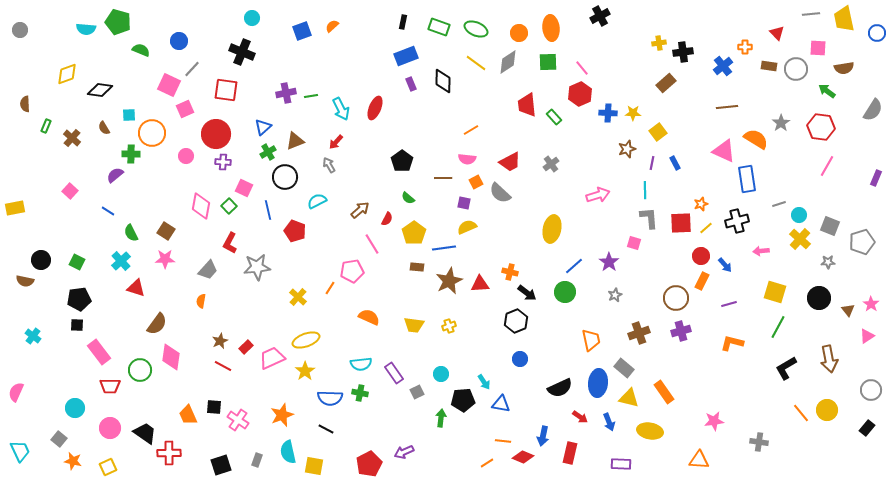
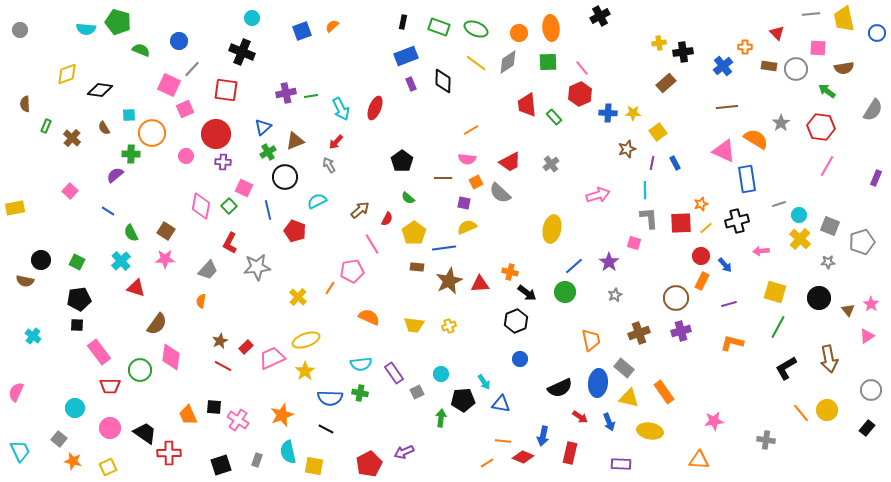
gray cross at (759, 442): moved 7 px right, 2 px up
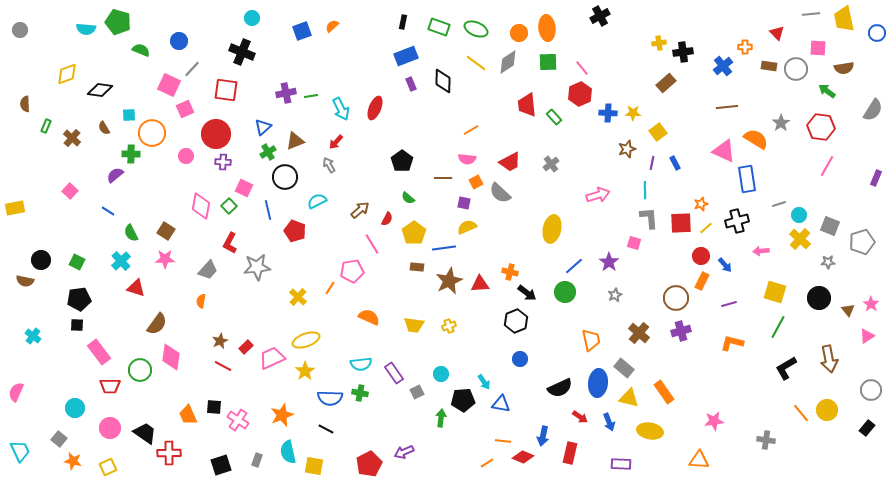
orange ellipse at (551, 28): moved 4 px left
brown cross at (639, 333): rotated 30 degrees counterclockwise
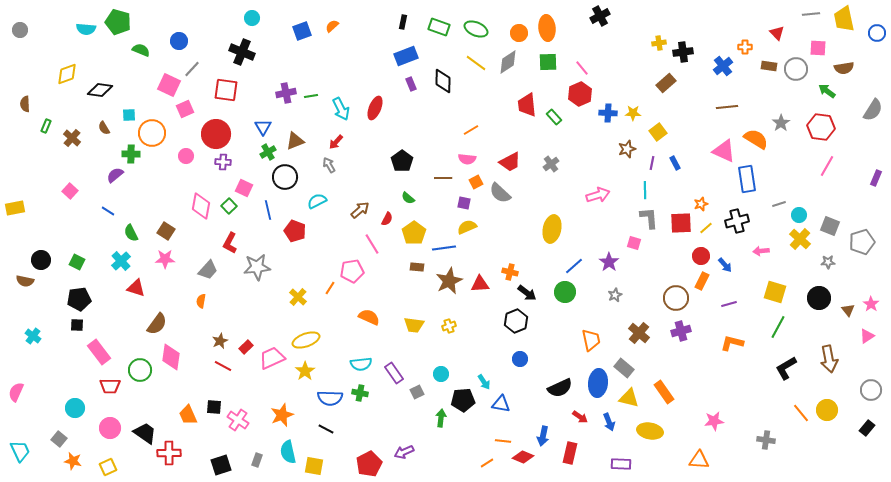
blue triangle at (263, 127): rotated 18 degrees counterclockwise
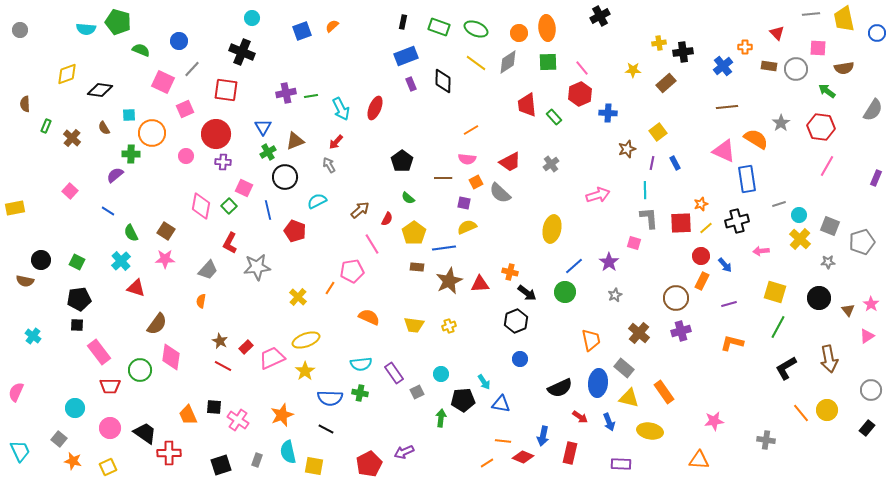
pink square at (169, 85): moved 6 px left, 3 px up
yellow star at (633, 113): moved 43 px up
brown star at (220, 341): rotated 21 degrees counterclockwise
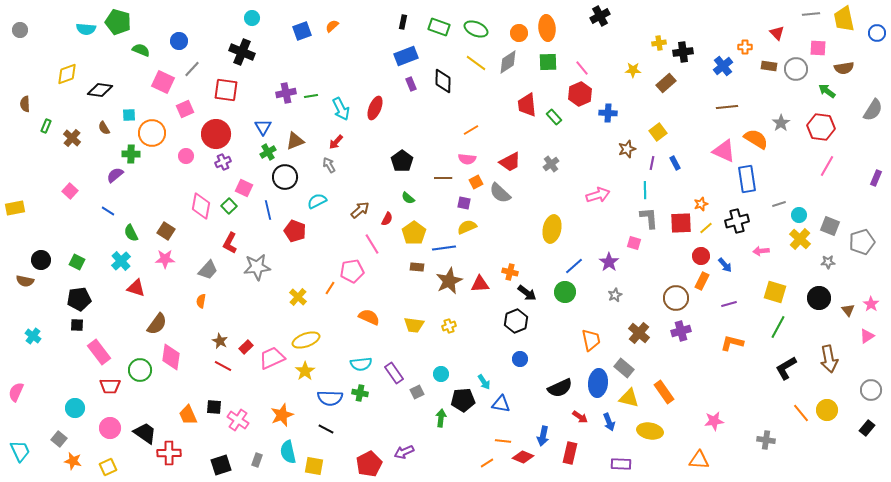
purple cross at (223, 162): rotated 28 degrees counterclockwise
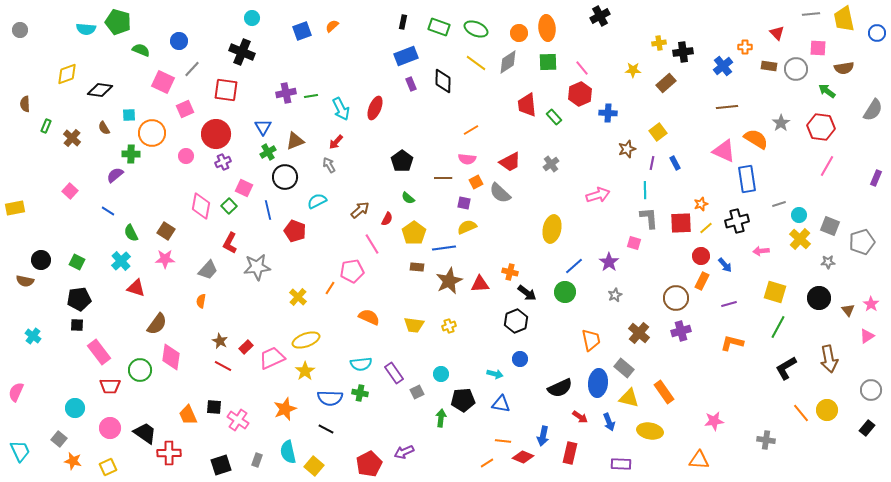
cyan arrow at (484, 382): moved 11 px right, 8 px up; rotated 42 degrees counterclockwise
orange star at (282, 415): moved 3 px right, 6 px up
yellow square at (314, 466): rotated 30 degrees clockwise
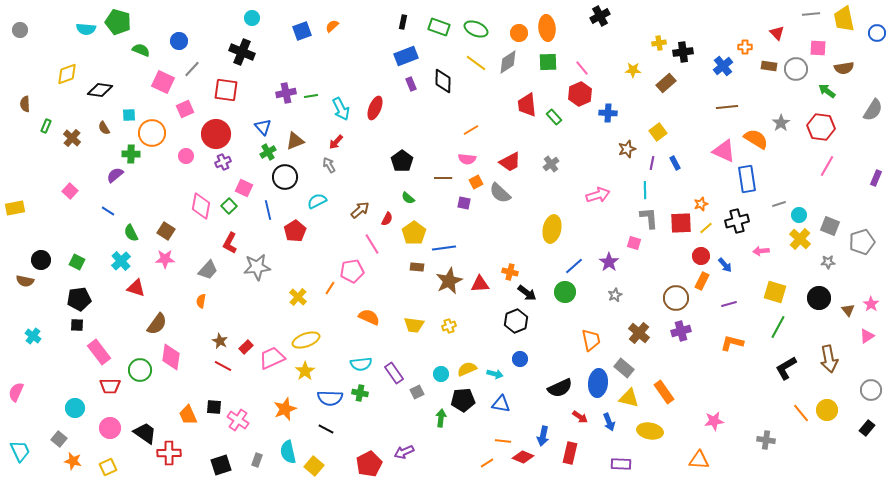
blue triangle at (263, 127): rotated 12 degrees counterclockwise
yellow semicircle at (467, 227): moved 142 px down
red pentagon at (295, 231): rotated 20 degrees clockwise
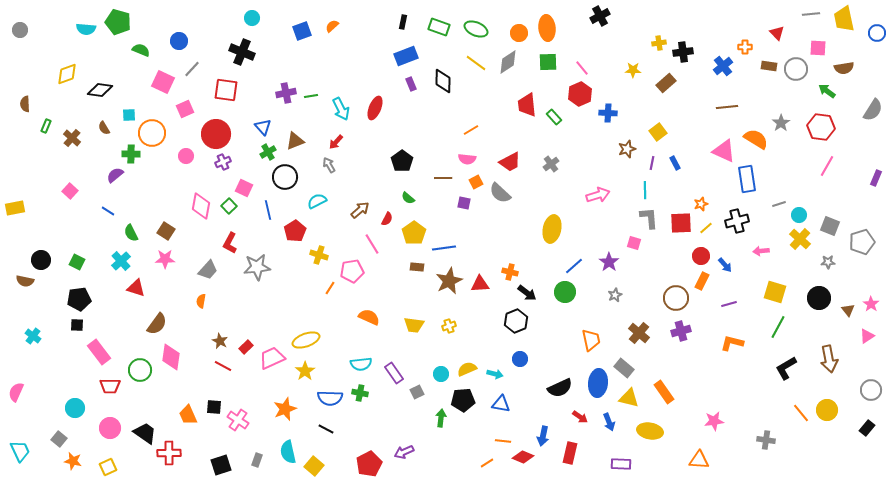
yellow cross at (298, 297): moved 21 px right, 42 px up; rotated 24 degrees counterclockwise
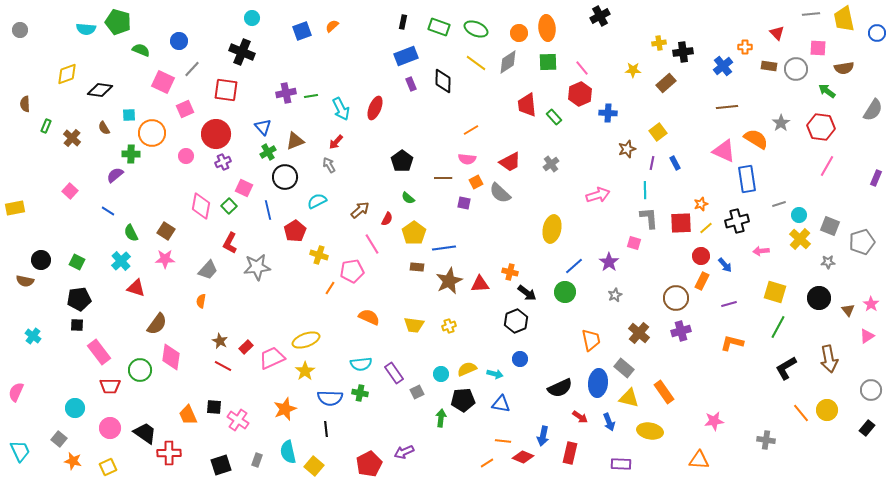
black line at (326, 429): rotated 56 degrees clockwise
